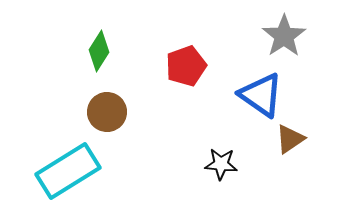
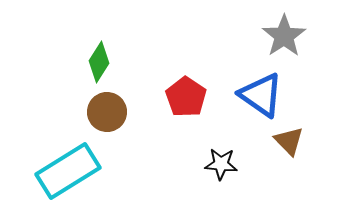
green diamond: moved 11 px down
red pentagon: moved 31 px down; rotated 18 degrees counterclockwise
brown triangle: moved 1 px left, 2 px down; rotated 40 degrees counterclockwise
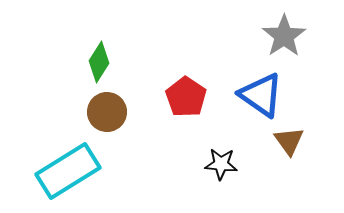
brown triangle: rotated 8 degrees clockwise
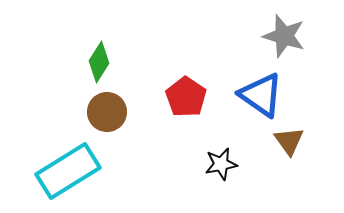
gray star: rotated 21 degrees counterclockwise
black star: rotated 16 degrees counterclockwise
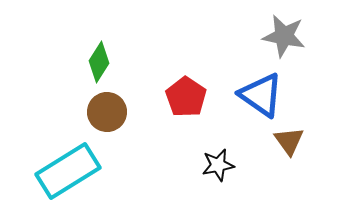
gray star: rotated 6 degrees counterclockwise
black star: moved 3 px left, 1 px down
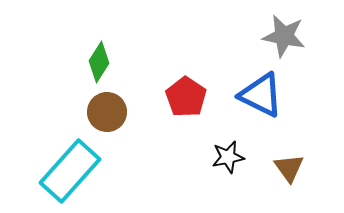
blue triangle: rotated 9 degrees counterclockwise
brown triangle: moved 27 px down
black star: moved 10 px right, 8 px up
cyan rectangle: moved 2 px right; rotated 16 degrees counterclockwise
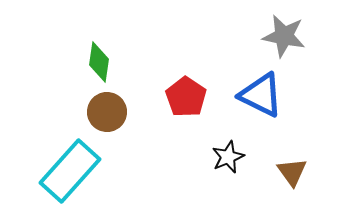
green diamond: rotated 24 degrees counterclockwise
black star: rotated 12 degrees counterclockwise
brown triangle: moved 3 px right, 4 px down
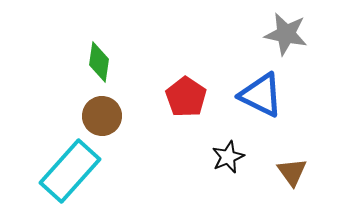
gray star: moved 2 px right, 2 px up
brown circle: moved 5 px left, 4 px down
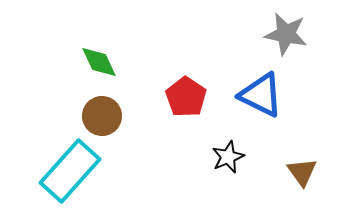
green diamond: rotated 33 degrees counterclockwise
brown triangle: moved 10 px right
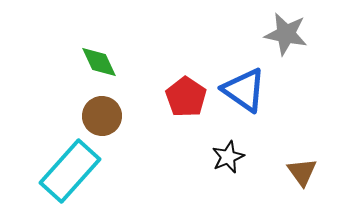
blue triangle: moved 17 px left, 5 px up; rotated 9 degrees clockwise
